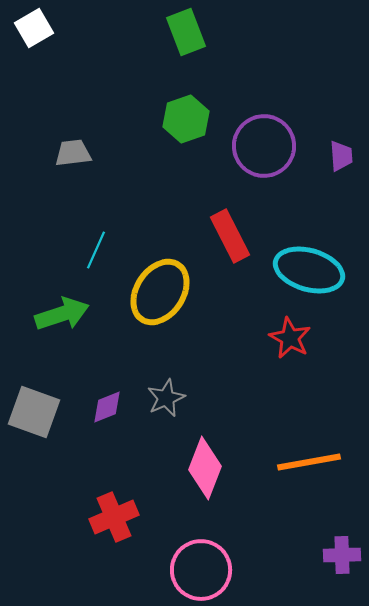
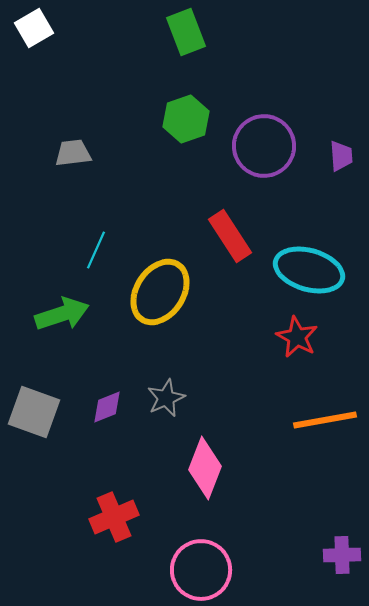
red rectangle: rotated 6 degrees counterclockwise
red star: moved 7 px right, 1 px up
orange line: moved 16 px right, 42 px up
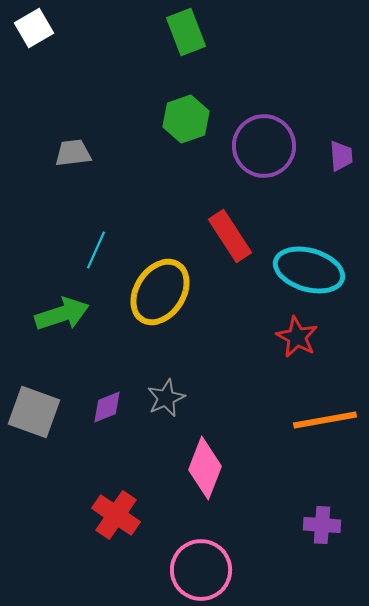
red cross: moved 2 px right, 2 px up; rotated 33 degrees counterclockwise
purple cross: moved 20 px left, 30 px up; rotated 6 degrees clockwise
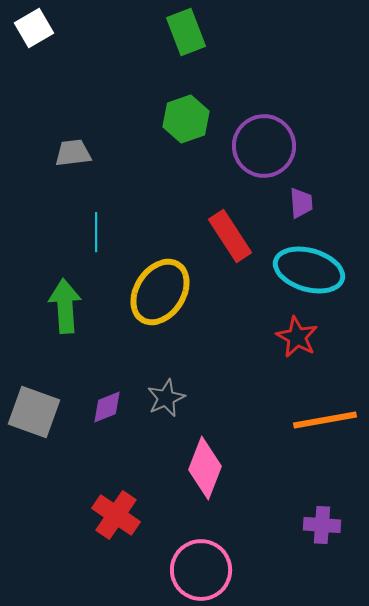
purple trapezoid: moved 40 px left, 47 px down
cyan line: moved 18 px up; rotated 24 degrees counterclockwise
green arrow: moved 3 px right, 8 px up; rotated 76 degrees counterclockwise
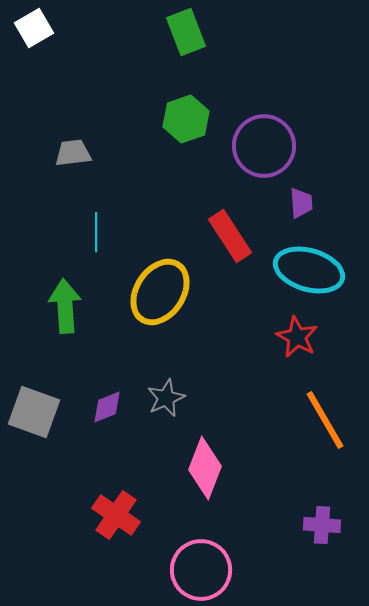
orange line: rotated 70 degrees clockwise
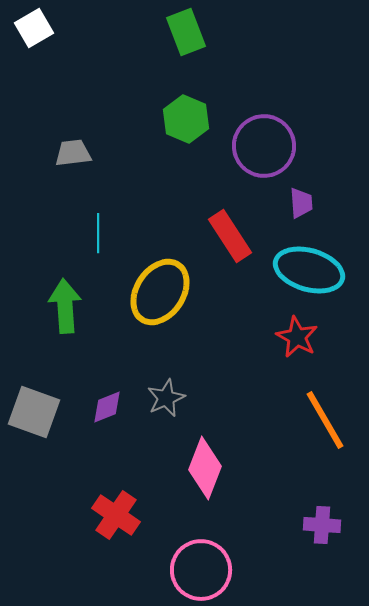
green hexagon: rotated 18 degrees counterclockwise
cyan line: moved 2 px right, 1 px down
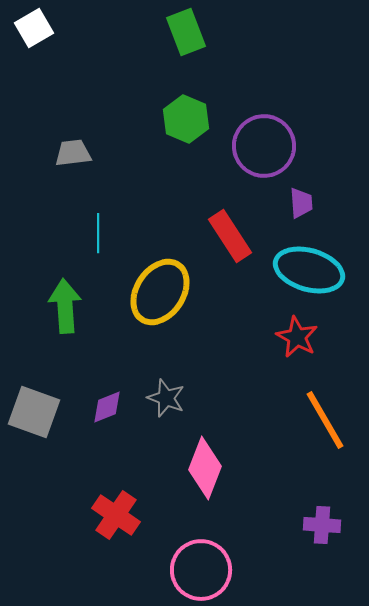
gray star: rotated 27 degrees counterclockwise
